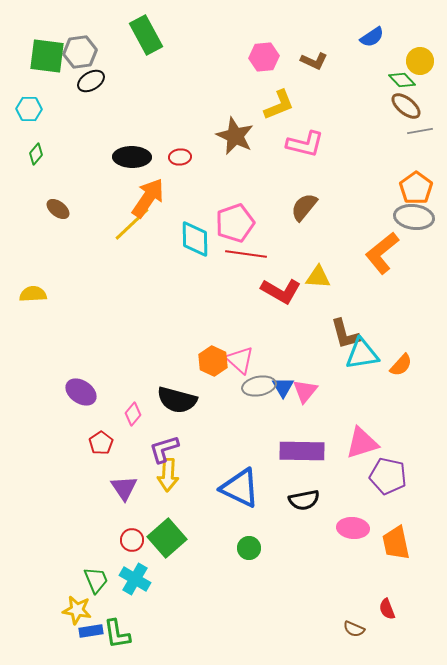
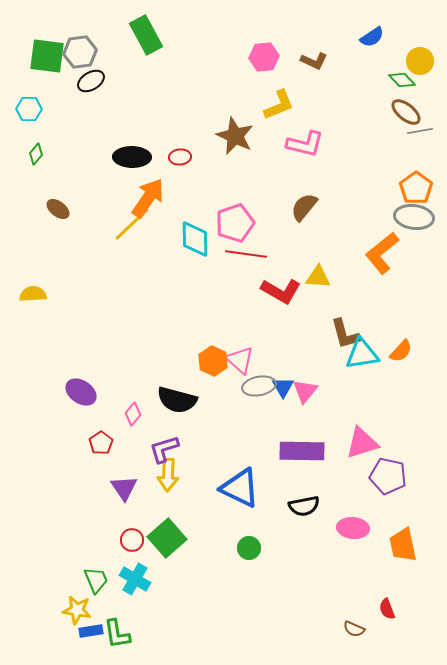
brown ellipse at (406, 106): moved 6 px down
orange semicircle at (401, 365): moved 14 px up
black semicircle at (304, 500): moved 6 px down
orange trapezoid at (396, 543): moved 7 px right, 2 px down
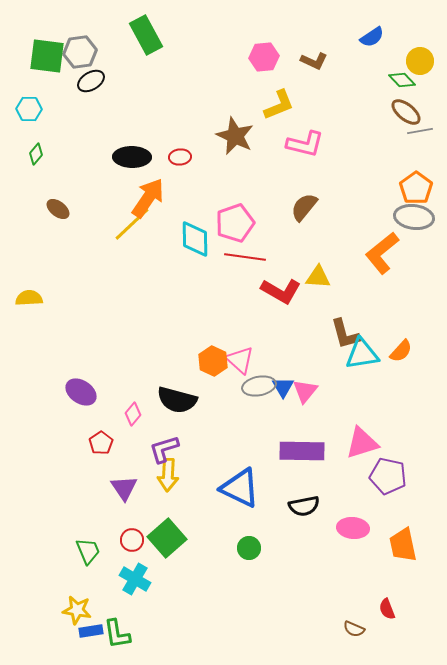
red line at (246, 254): moved 1 px left, 3 px down
yellow semicircle at (33, 294): moved 4 px left, 4 px down
green trapezoid at (96, 580): moved 8 px left, 29 px up
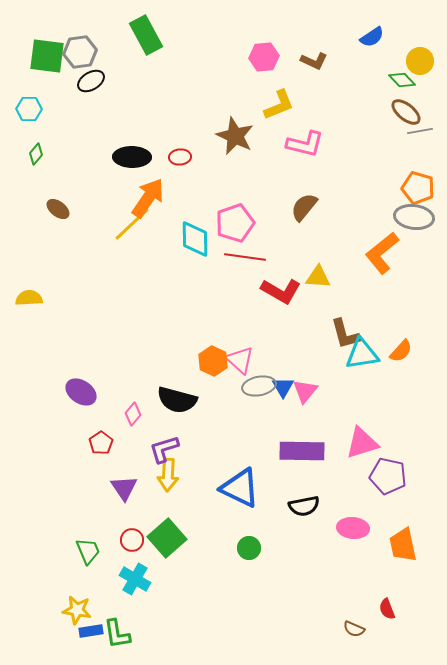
orange pentagon at (416, 188): moved 2 px right; rotated 20 degrees counterclockwise
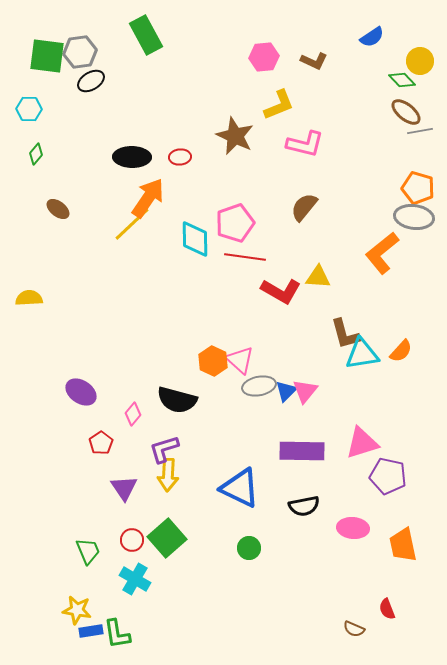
blue triangle at (283, 387): moved 3 px right, 4 px down; rotated 15 degrees clockwise
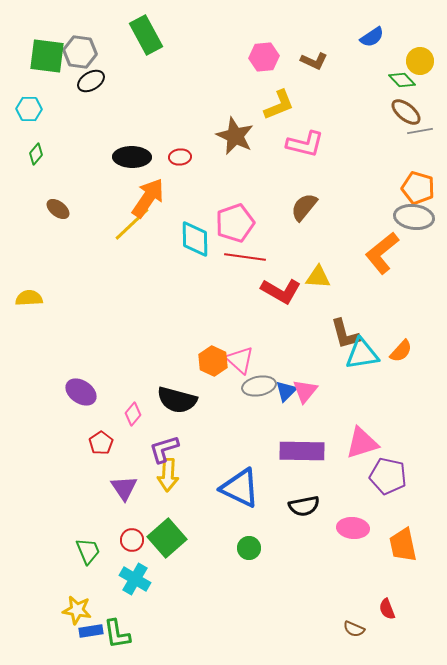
gray hexagon at (80, 52): rotated 16 degrees clockwise
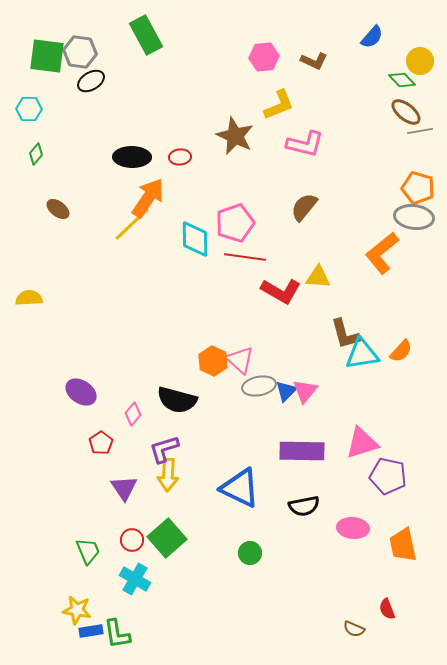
blue semicircle at (372, 37): rotated 15 degrees counterclockwise
green circle at (249, 548): moved 1 px right, 5 px down
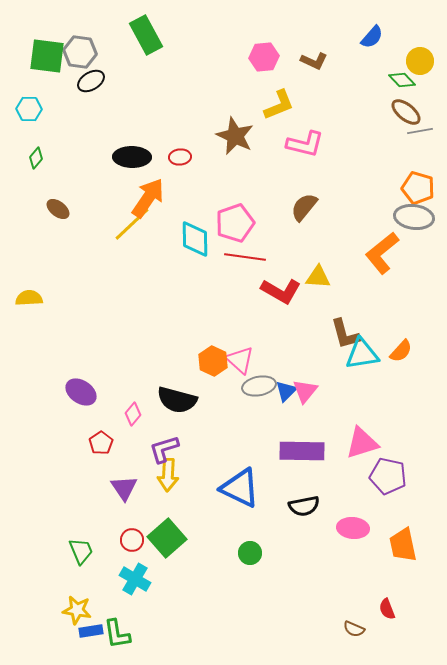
green diamond at (36, 154): moved 4 px down
green trapezoid at (88, 551): moved 7 px left
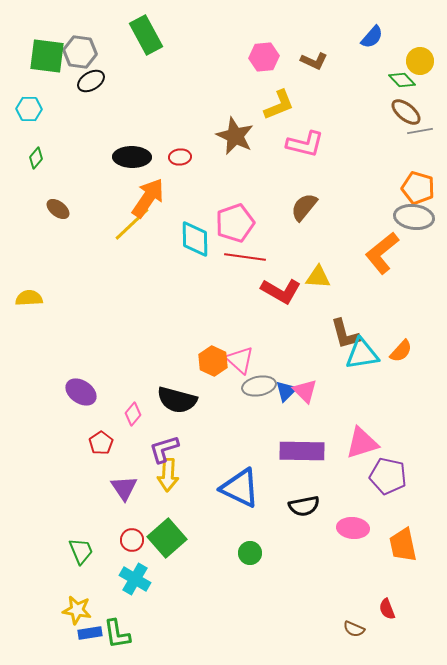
pink triangle at (305, 391): rotated 24 degrees counterclockwise
blue rectangle at (91, 631): moved 1 px left, 2 px down
